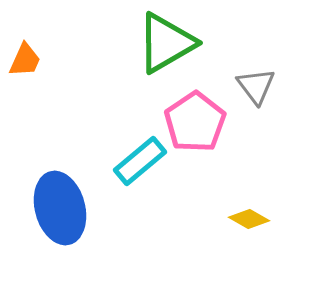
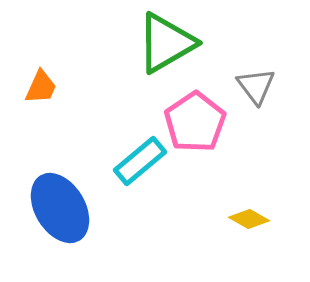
orange trapezoid: moved 16 px right, 27 px down
blue ellipse: rotated 16 degrees counterclockwise
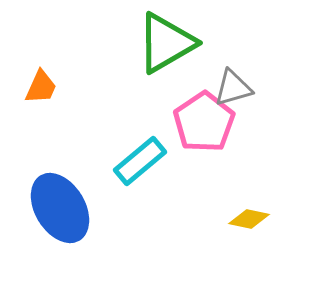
gray triangle: moved 23 px left, 2 px down; rotated 51 degrees clockwise
pink pentagon: moved 9 px right
yellow diamond: rotated 18 degrees counterclockwise
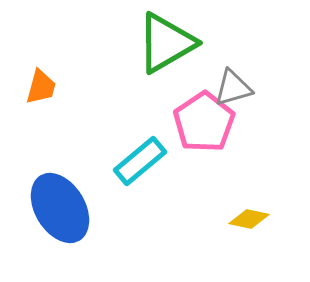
orange trapezoid: rotated 9 degrees counterclockwise
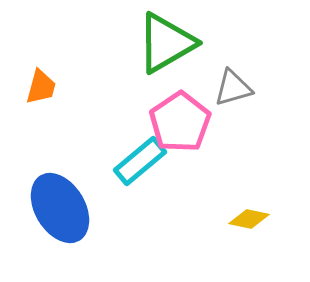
pink pentagon: moved 24 px left
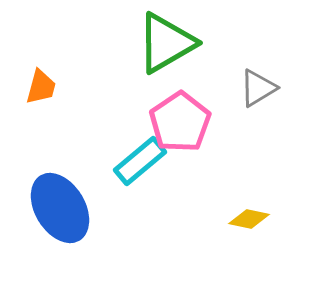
gray triangle: moved 25 px right; rotated 15 degrees counterclockwise
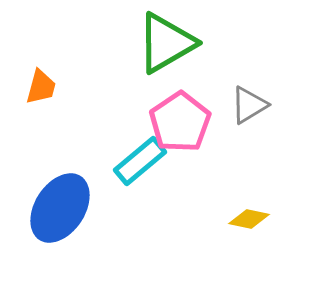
gray triangle: moved 9 px left, 17 px down
blue ellipse: rotated 64 degrees clockwise
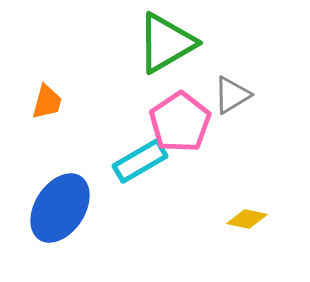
orange trapezoid: moved 6 px right, 15 px down
gray triangle: moved 17 px left, 10 px up
cyan rectangle: rotated 10 degrees clockwise
yellow diamond: moved 2 px left
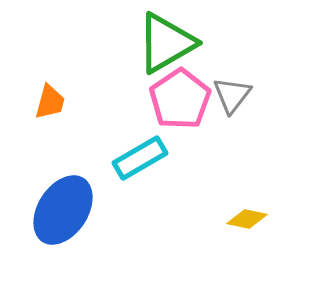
gray triangle: rotated 21 degrees counterclockwise
orange trapezoid: moved 3 px right
pink pentagon: moved 23 px up
cyan rectangle: moved 3 px up
blue ellipse: moved 3 px right, 2 px down
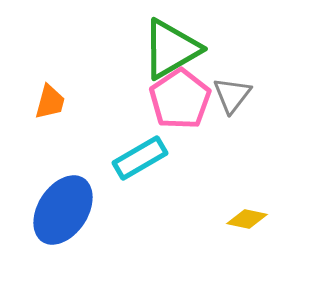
green triangle: moved 5 px right, 6 px down
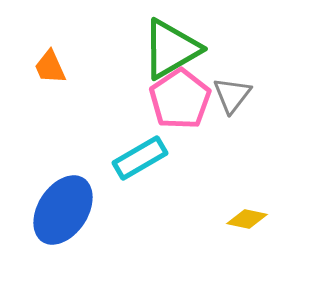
orange trapezoid: moved 35 px up; rotated 141 degrees clockwise
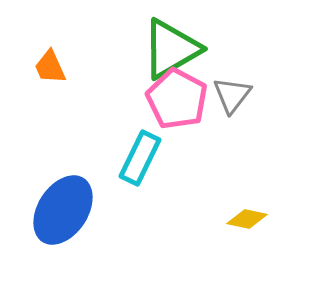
pink pentagon: moved 3 px left; rotated 10 degrees counterclockwise
cyan rectangle: rotated 34 degrees counterclockwise
